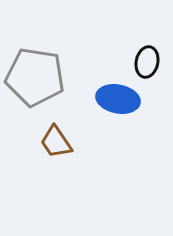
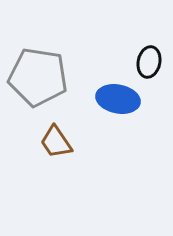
black ellipse: moved 2 px right
gray pentagon: moved 3 px right
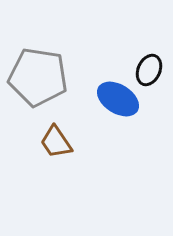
black ellipse: moved 8 px down; rotated 12 degrees clockwise
blue ellipse: rotated 21 degrees clockwise
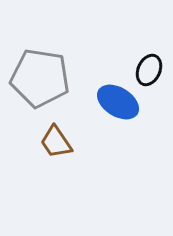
gray pentagon: moved 2 px right, 1 px down
blue ellipse: moved 3 px down
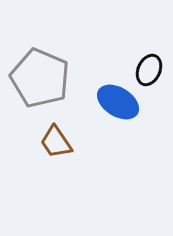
gray pentagon: rotated 14 degrees clockwise
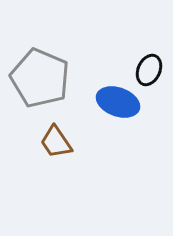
blue ellipse: rotated 12 degrees counterclockwise
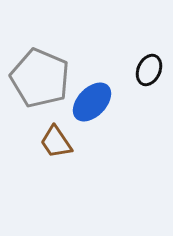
blue ellipse: moved 26 px left; rotated 66 degrees counterclockwise
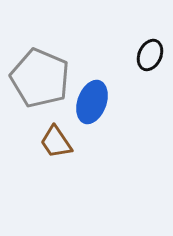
black ellipse: moved 1 px right, 15 px up
blue ellipse: rotated 24 degrees counterclockwise
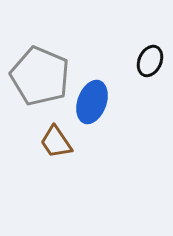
black ellipse: moved 6 px down
gray pentagon: moved 2 px up
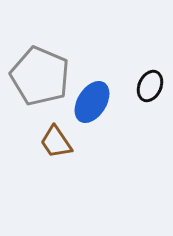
black ellipse: moved 25 px down
blue ellipse: rotated 12 degrees clockwise
